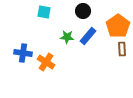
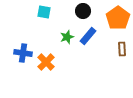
orange pentagon: moved 8 px up
green star: rotated 24 degrees counterclockwise
orange cross: rotated 12 degrees clockwise
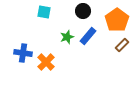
orange pentagon: moved 1 px left, 2 px down
brown rectangle: moved 4 px up; rotated 48 degrees clockwise
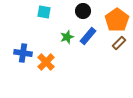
brown rectangle: moved 3 px left, 2 px up
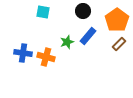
cyan square: moved 1 px left
green star: moved 5 px down
brown rectangle: moved 1 px down
orange cross: moved 5 px up; rotated 30 degrees counterclockwise
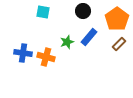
orange pentagon: moved 1 px up
blue rectangle: moved 1 px right, 1 px down
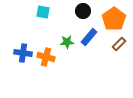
orange pentagon: moved 3 px left
green star: rotated 16 degrees clockwise
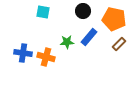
orange pentagon: rotated 25 degrees counterclockwise
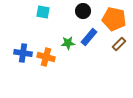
green star: moved 1 px right, 1 px down
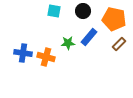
cyan square: moved 11 px right, 1 px up
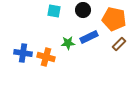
black circle: moved 1 px up
blue rectangle: rotated 24 degrees clockwise
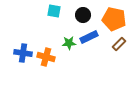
black circle: moved 5 px down
green star: moved 1 px right
